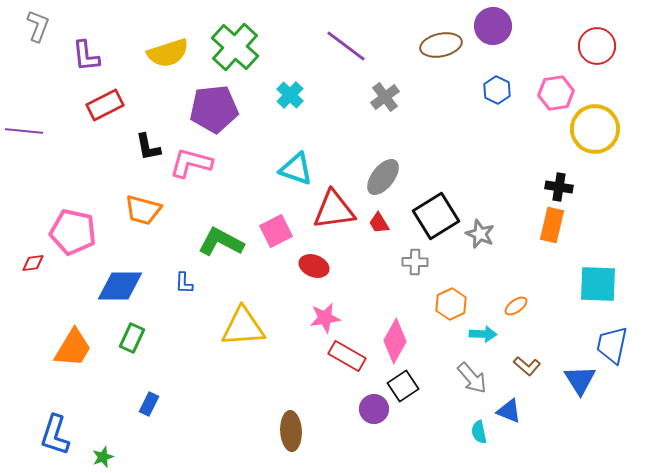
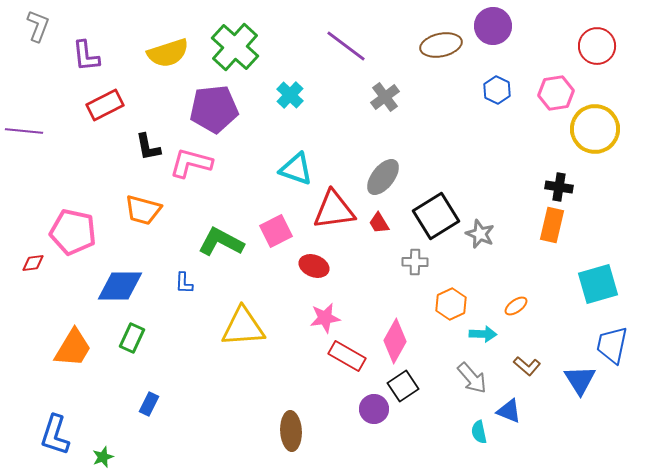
cyan square at (598, 284): rotated 18 degrees counterclockwise
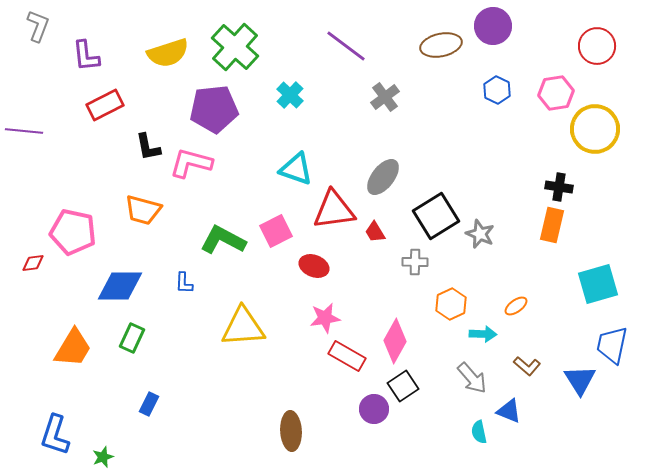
red trapezoid at (379, 223): moved 4 px left, 9 px down
green L-shape at (221, 242): moved 2 px right, 2 px up
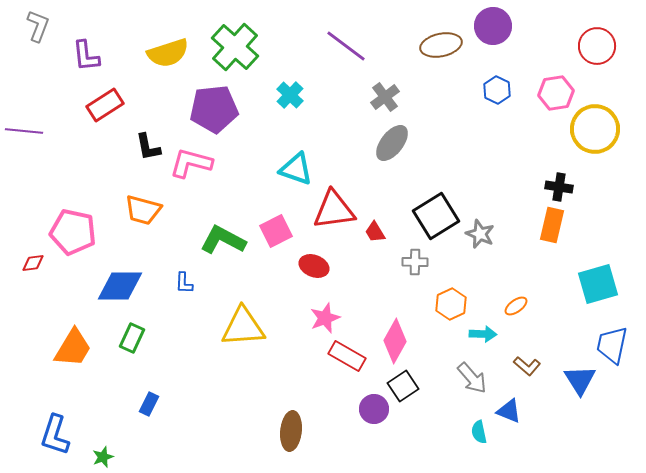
red rectangle at (105, 105): rotated 6 degrees counterclockwise
gray ellipse at (383, 177): moved 9 px right, 34 px up
pink star at (325, 318): rotated 12 degrees counterclockwise
brown ellipse at (291, 431): rotated 9 degrees clockwise
